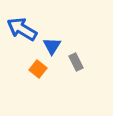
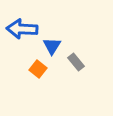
blue arrow: rotated 28 degrees counterclockwise
gray rectangle: rotated 12 degrees counterclockwise
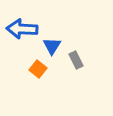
gray rectangle: moved 2 px up; rotated 12 degrees clockwise
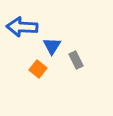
blue arrow: moved 2 px up
